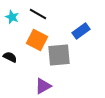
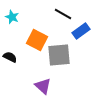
black line: moved 25 px right
purple triangle: rotated 48 degrees counterclockwise
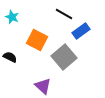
black line: moved 1 px right
gray square: moved 5 px right, 2 px down; rotated 35 degrees counterclockwise
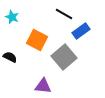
purple triangle: rotated 36 degrees counterclockwise
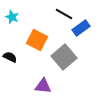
blue rectangle: moved 3 px up
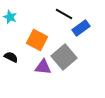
cyan star: moved 2 px left
black semicircle: moved 1 px right
purple triangle: moved 19 px up
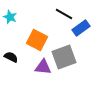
gray square: rotated 20 degrees clockwise
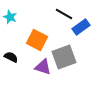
blue rectangle: moved 1 px up
purple triangle: rotated 12 degrees clockwise
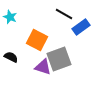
gray square: moved 5 px left, 2 px down
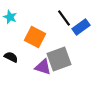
black line: moved 4 px down; rotated 24 degrees clockwise
orange square: moved 2 px left, 3 px up
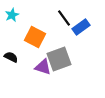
cyan star: moved 2 px right, 2 px up; rotated 24 degrees clockwise
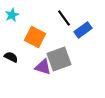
blue rectangle: moved 2 px right, 3 px down
